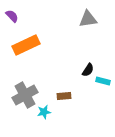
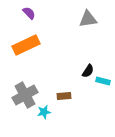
purple semicircle: moved 17 px right, 3 px up
black semicircle: moved 1 px down
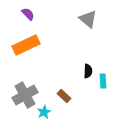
purple semicircle: moved 1 px left, 1 px down
gray triangle: rotated 48 degrees clockwise
black semicircle: rotated 32 degrees counterclockwise
cyan rectangle: rotated 72 degrees clockwise
brown rectangle: rotated 48 degrees clockwise
cyan star: rotated 16 degrees counterclockwise
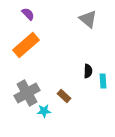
orange rectangle: rotated 16 degrees counterclockwise
gray cross: moved 2 px right, 2 px up
cyan star: moved 1 px up; rotated 24 degrees clockwise
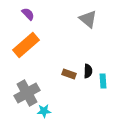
brown rectangle: moved 5 px right, 22 px up; rotated 24 degrees counterclockwise
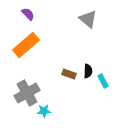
cyan rectangle: rotated 24 degrees counterclockwise
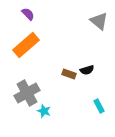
gray triangle: moved 11 px right, 2 px down
black semicircle: moved 1 px left, 1 px up; rotated 72 degrees clockwise
cyan rectangle: moved 4 px left, 25 px down
cyan star: rotated 24 degrees clockwise
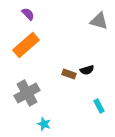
gray triangle: rotated 24 degrees counterclockwise
cyan star: moved 13 px down
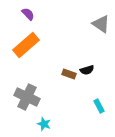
gray triangle: moved 2 px right, 3 px down; rotated 18 degrees clockwise
gray cross: moved 4 px down; rotated 35 degrees counterclockwise
